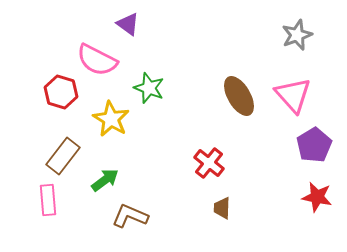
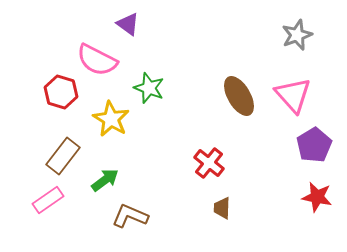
pink rectangle: rotated 60 degrees clockwise
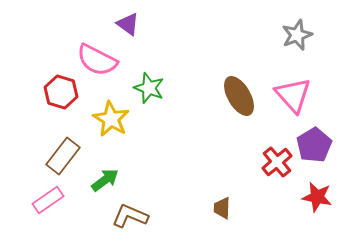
red cross: moved 68 px right, 1 px up; rotated 12 degrees clockwise
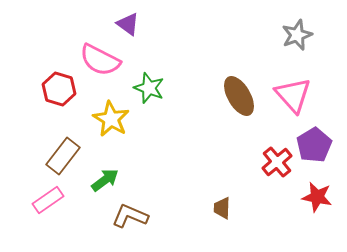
pink semicircle: moved 3 px right
red hexagon: moved 2 px left, 3 px up
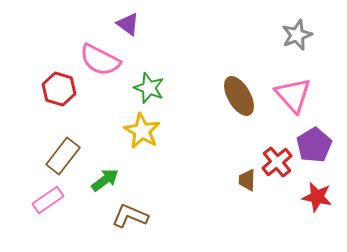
yellow star: moved 31 px right, 12 px down
brown trapezoid: moved 25 px right, 28 px up
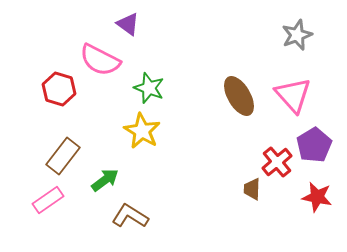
brown trapezoid: moved 5 px right, 9 px down
brown L-shape: rotated 9 degrees clockwise
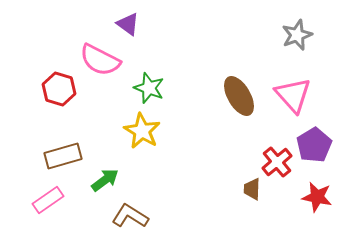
brown rectangle: rotated 36 degrees clockwise
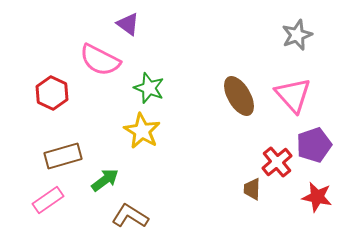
red hexagon: moved 7 px left, 4 px down; rotated 8 degrees clockwise
purple pentagon: rotated 12 degrees clockwise
